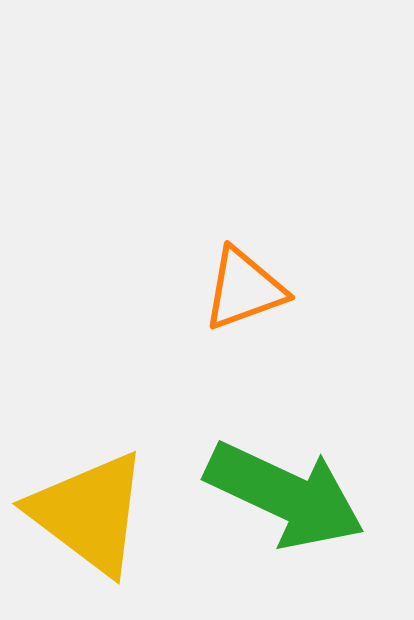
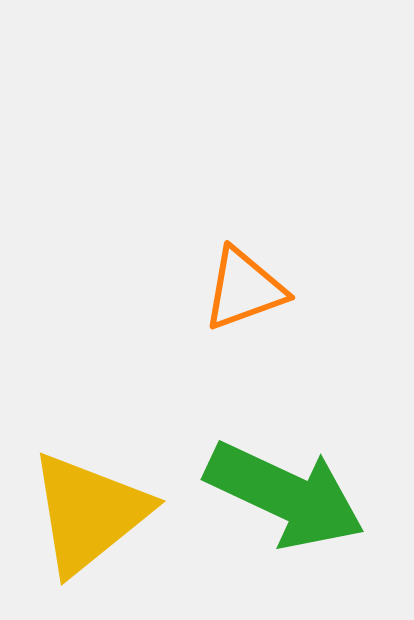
yellow triangle: rotated 44 degrees clockwise
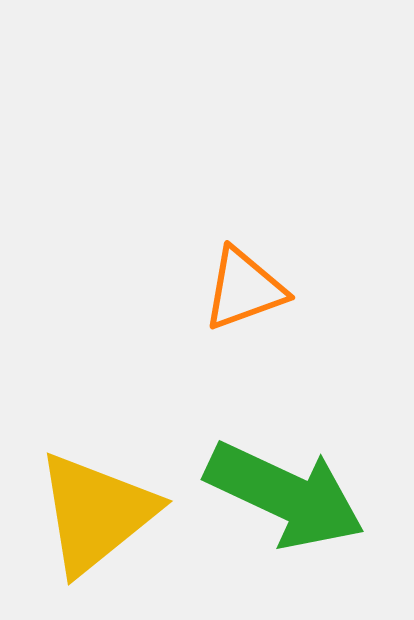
yellow triangle: moved 7 px right
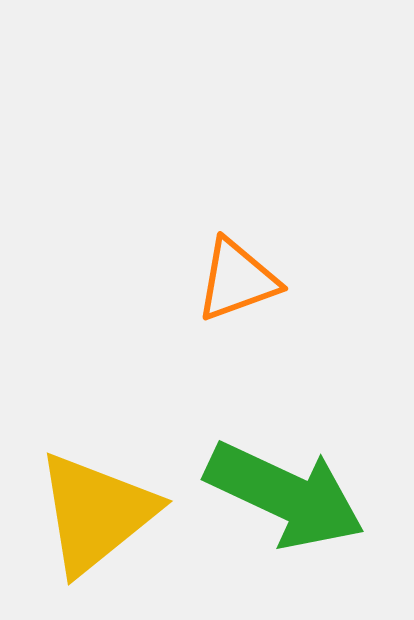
orange triangle: moved 7 px left, 9 px up
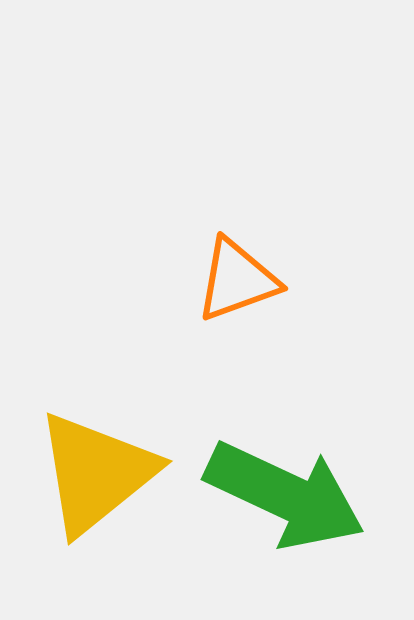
yellow triangle: moved 40 px up
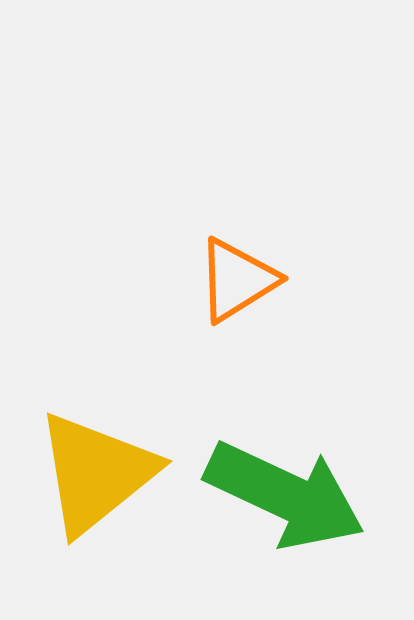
orange triangle: rotated 12 degrees counterclockwise
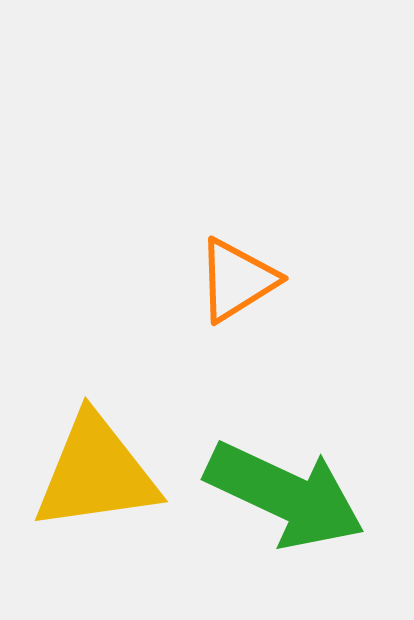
yellow triangle: rotated 31 degrees clockwise
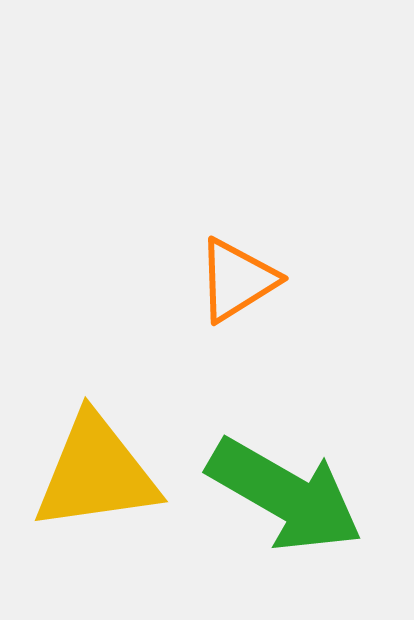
green arrow: rotated 5 degrees clockwise
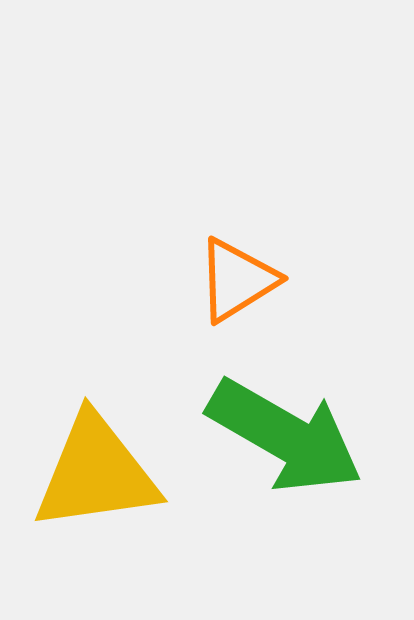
green arrow: moved 59 px up
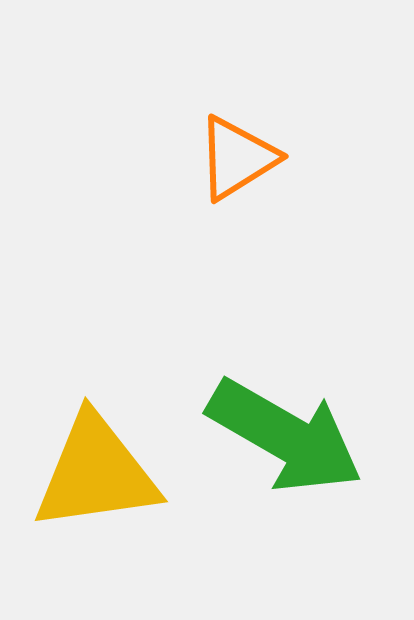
orange triangle: moved 122 px up
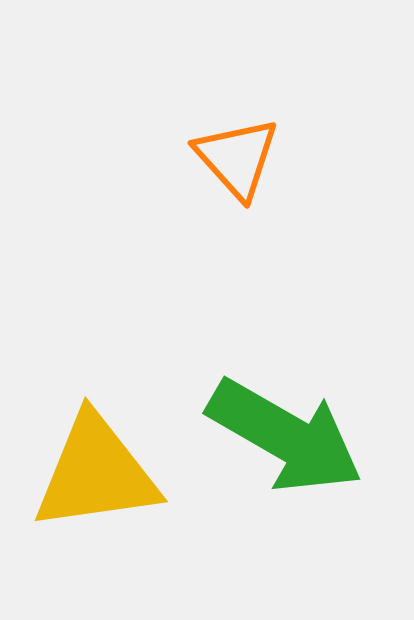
orange triangle: rotated 40 degrees counterclockwise
